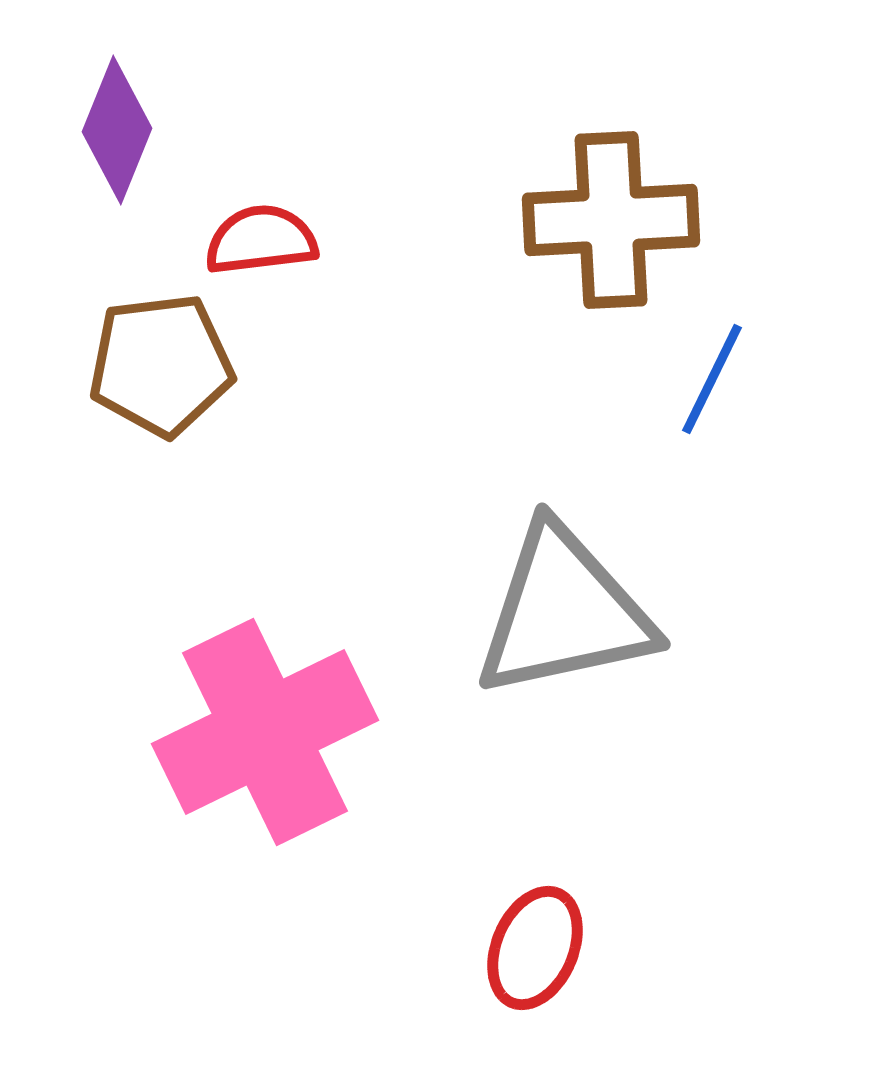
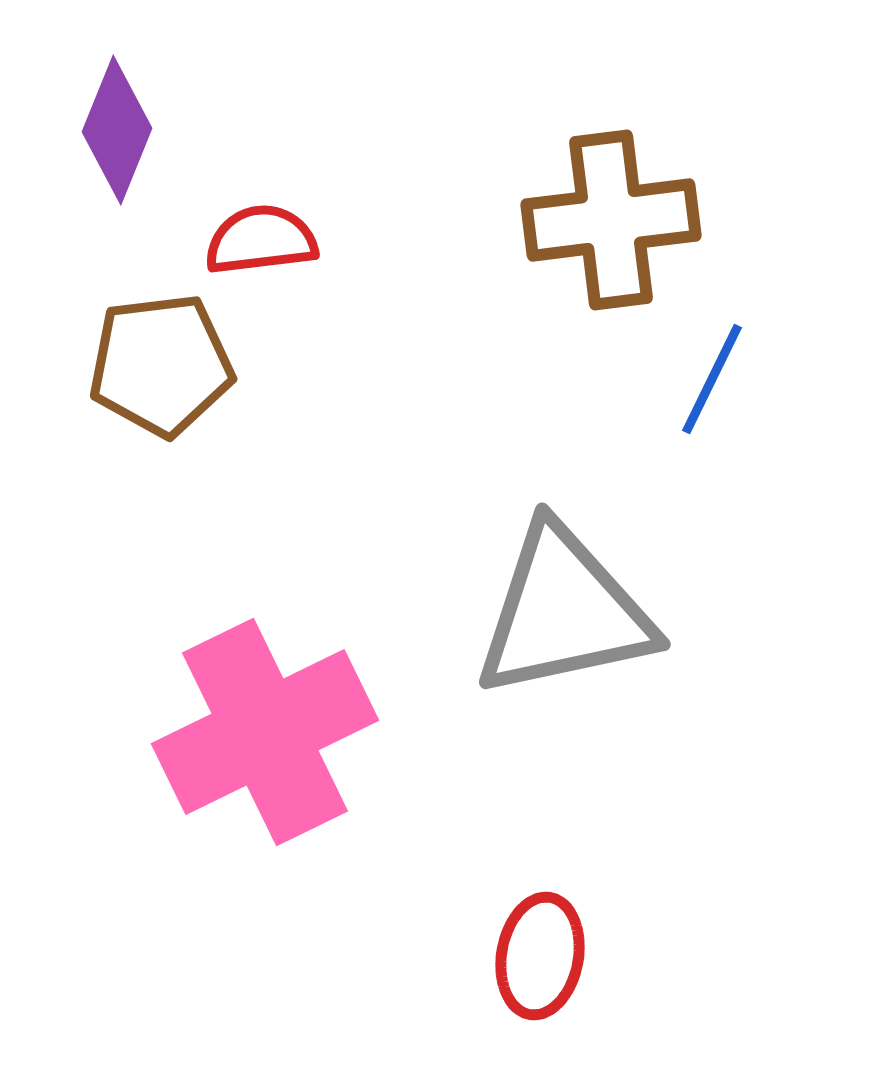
brown cross: rotated 4 degrees counterclockwise
red ellipse: moved 5 px right, 8 px down; rotated 13 degrees counterclockwise
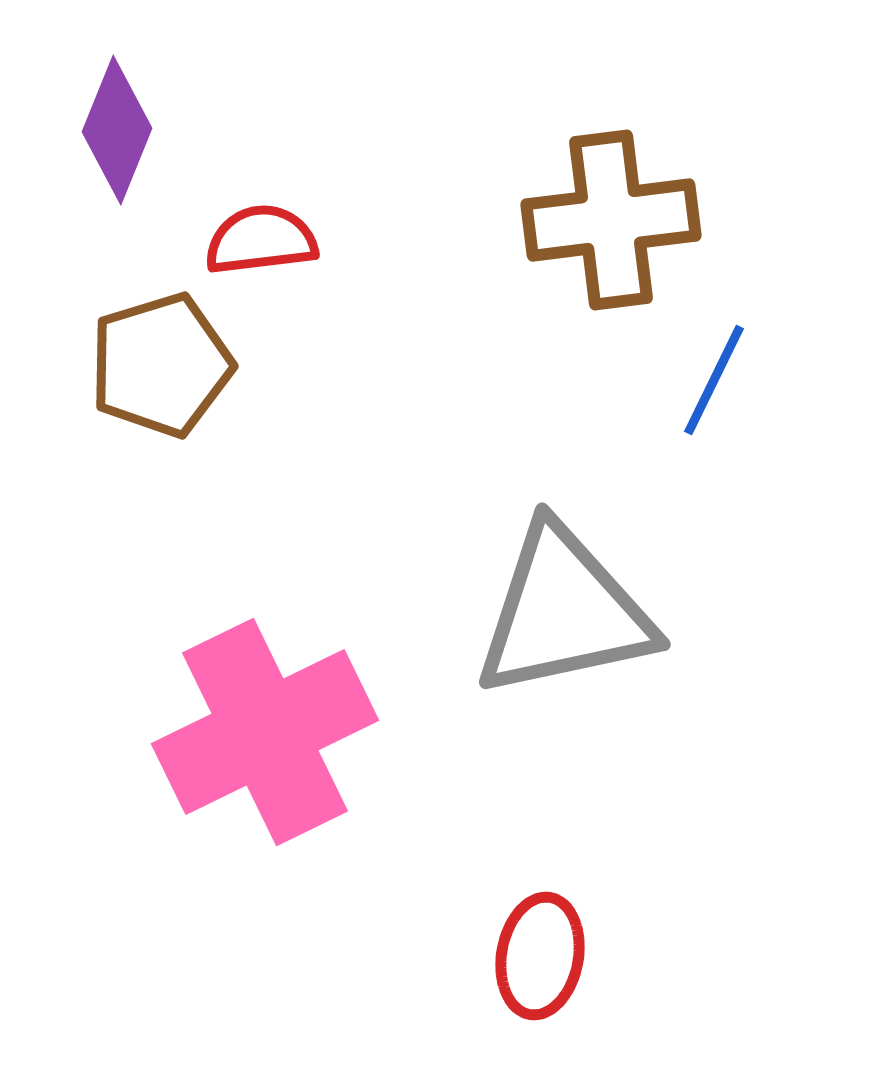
brown pentagon: rotated 10 degrees counterclockwise
blue line: moved 2 px right, 1 px down
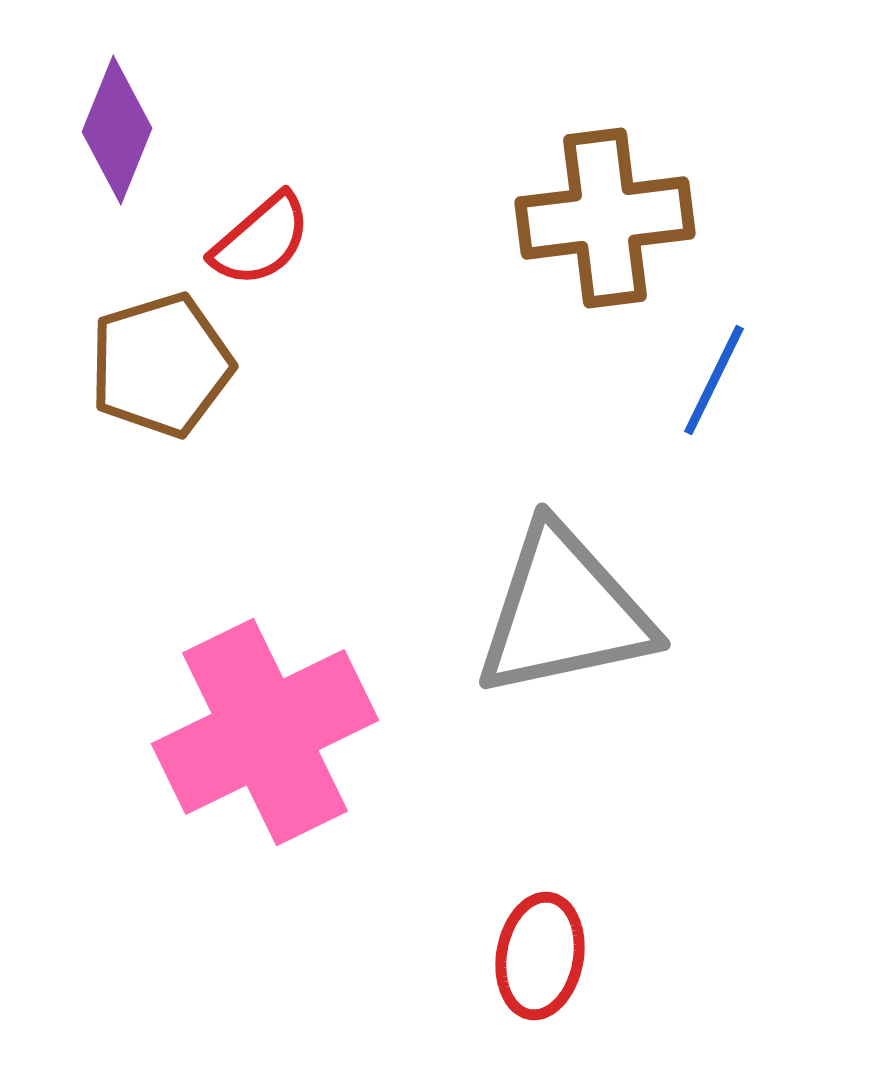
brown cross: moved 6 px left, 2 px up
red semicircle: rotated 146 degrees clockwise
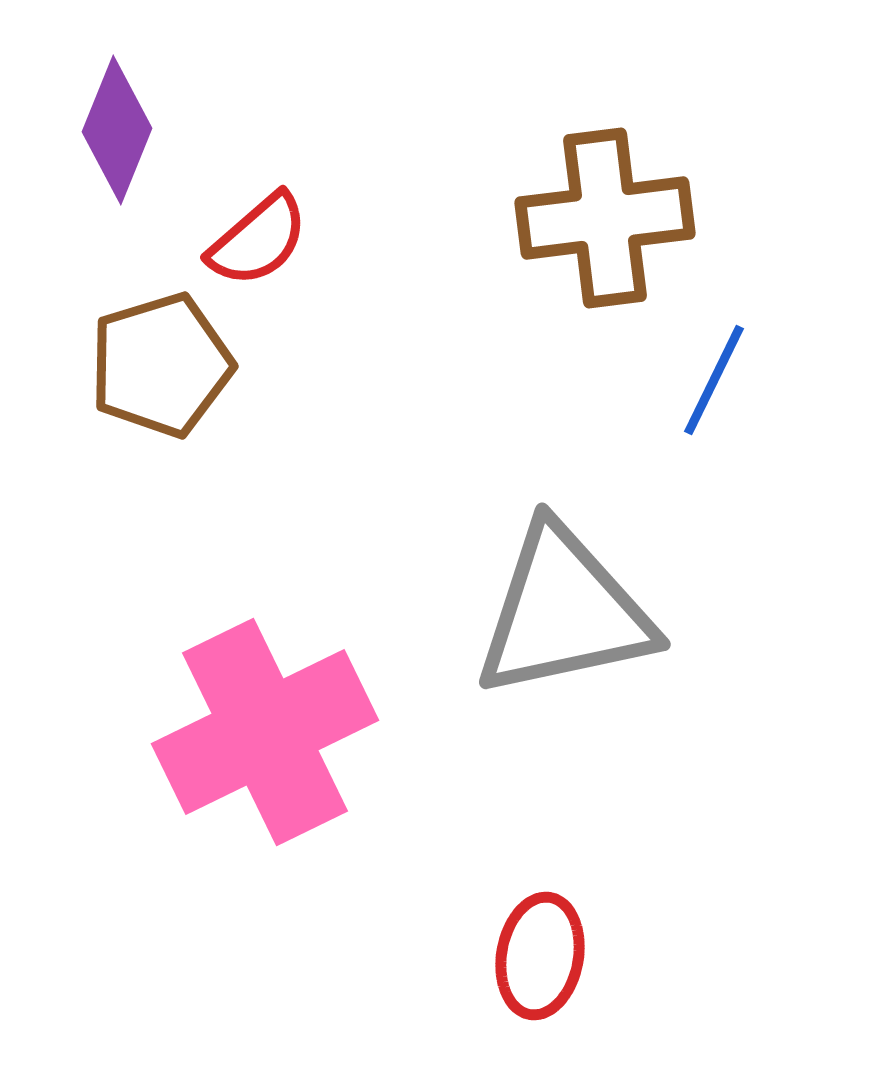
red semicircle: moved 3 px left
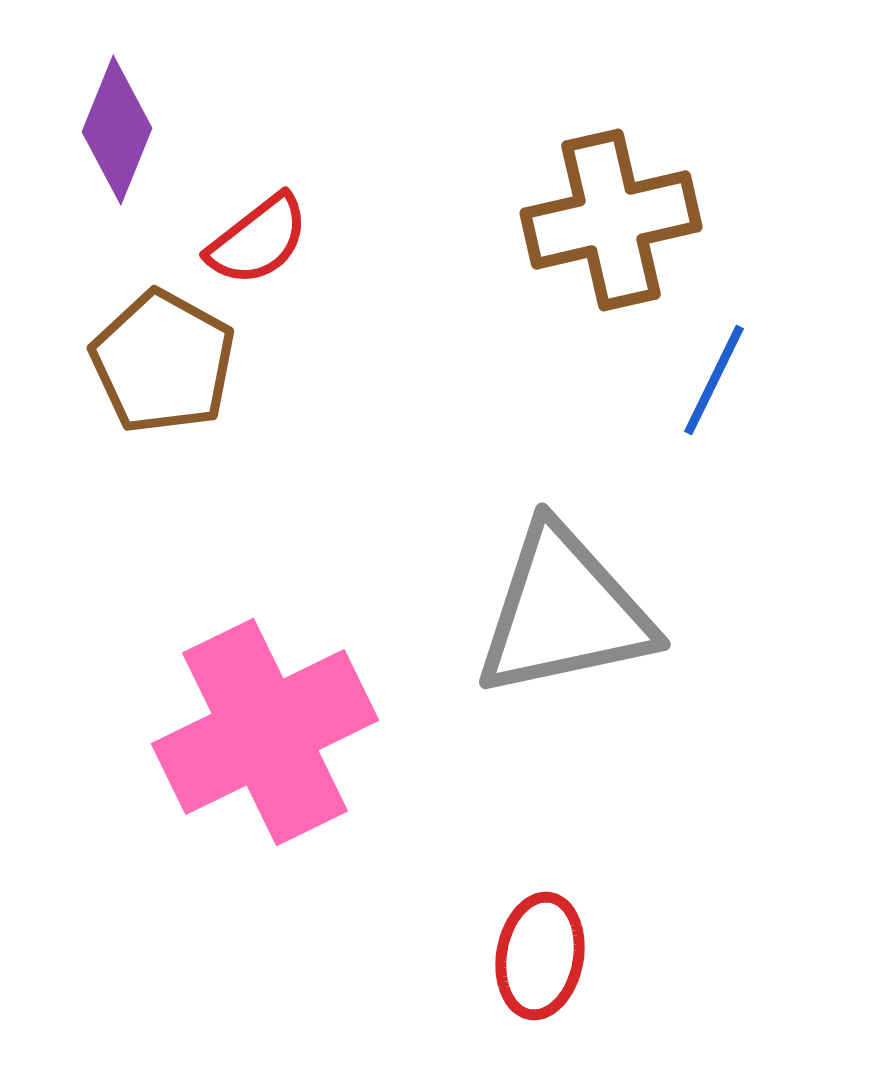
brown cross: moved 6 px right, 2 px down; rotated 6 degrees counterclockwise
red semicircle: rotated 3 degrees clockwise
brown pentagon: moved 2 px right, 3 px up; rotated 26 degrees counterclockwise
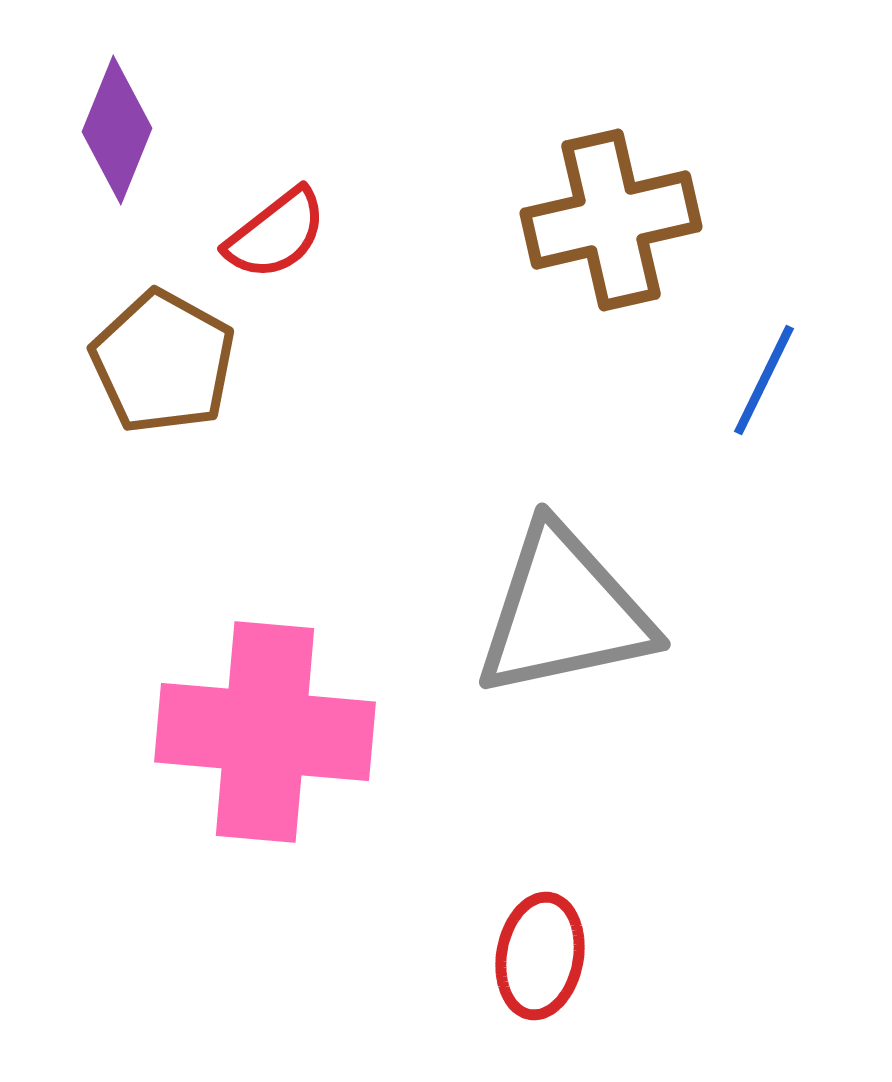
red semicircle: moved 18 px right, 6 px up
blue line: moved 50 px right
pink cross: rotated 31 degrees clockwise
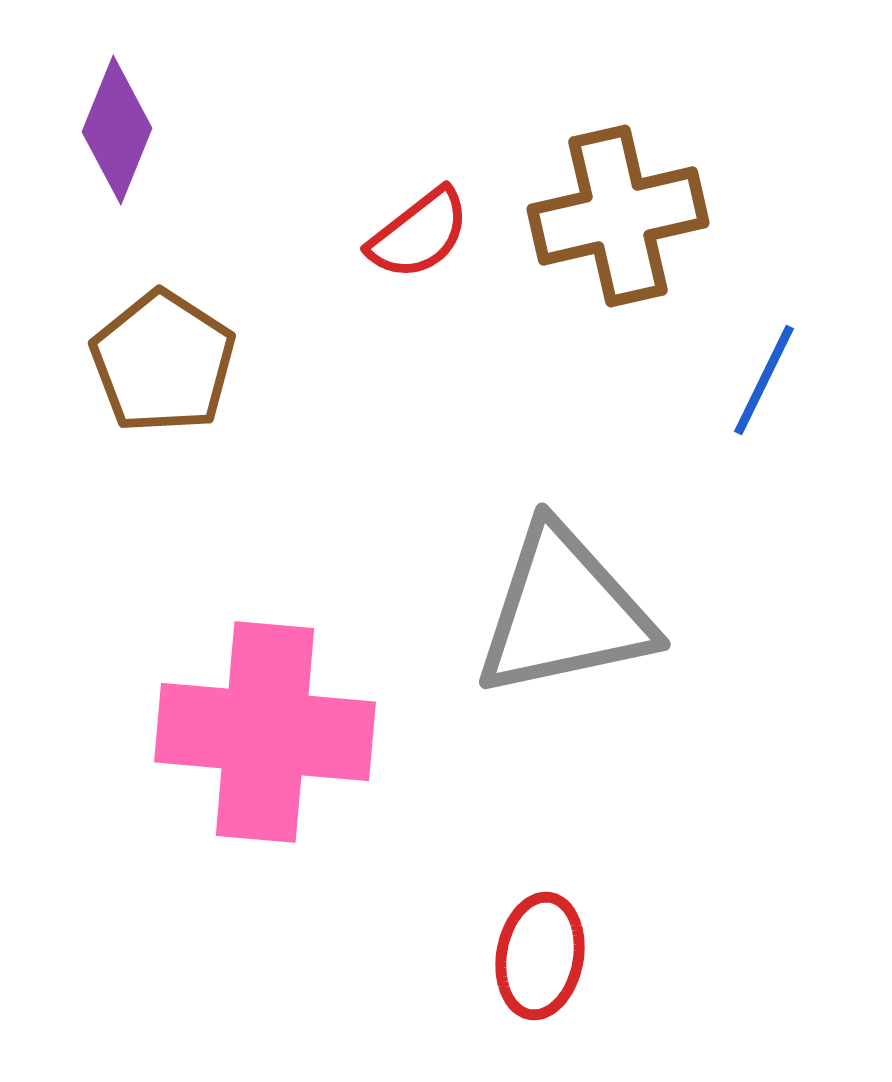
brown cross: moved 7 px right, 4 px up
red semicircle: moved 143 px right
brown pentagon: rotated 4 degrees clockwise
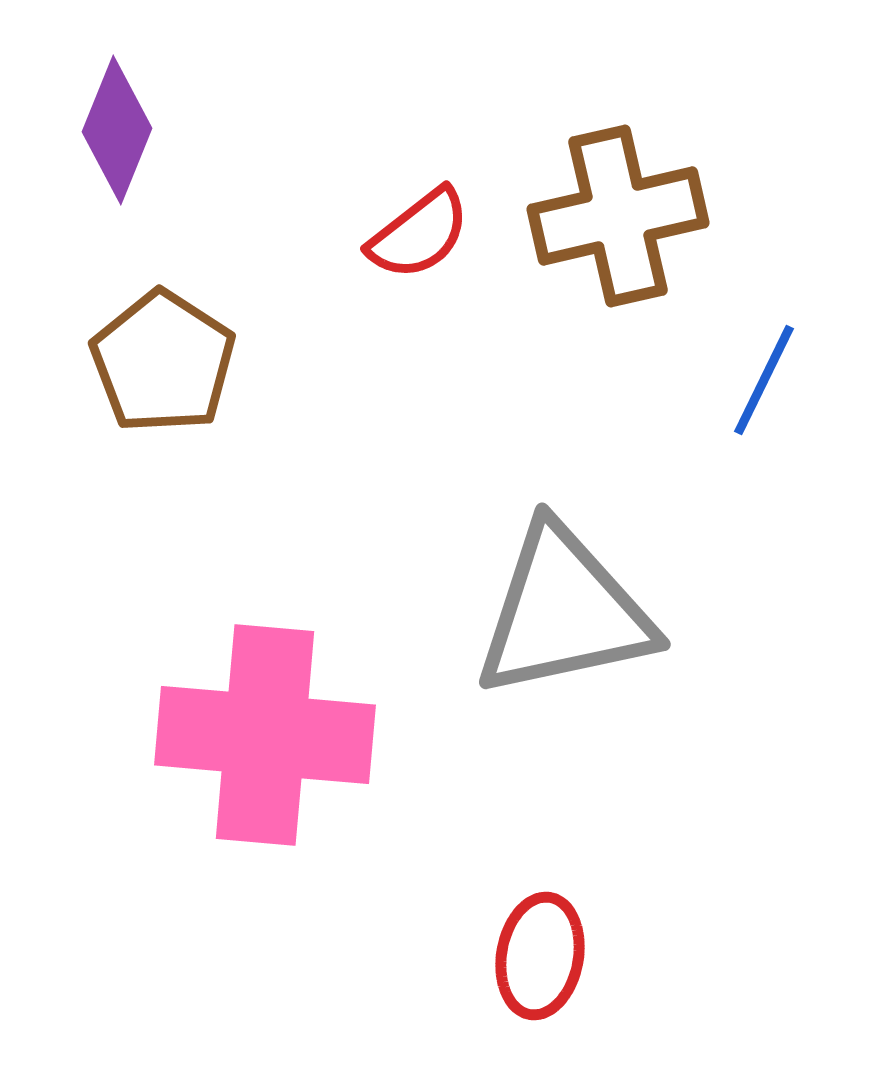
pink cross: moved 3 px down
